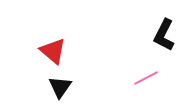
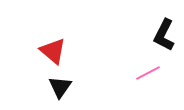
pink line: moved 2 px right, 5 px up
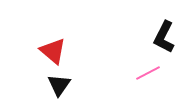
black L-shape: moved 2 px down
black triangle: moved 1 px left, 2 px up
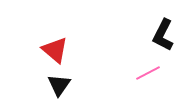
black L-shape: moved 1 px left, 2 px up
red triangle: moved 2 px right, 1 px up
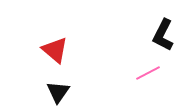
black triangle: moved 1 px left, 7 px down
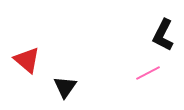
red triangle: moved 28 px left, 10 px down
black triangle: moved 7 px right, 5 px up
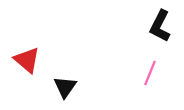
black L-shape: moved 3 px left, 9 px up
pink line: moved 2 px right; rotated 40 degrees counterclockwise
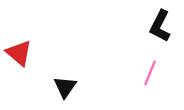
red triangle: moved 8 px left, 7 px up
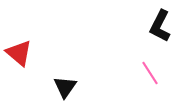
pink line: rotated 55 degrees counterclockwise
